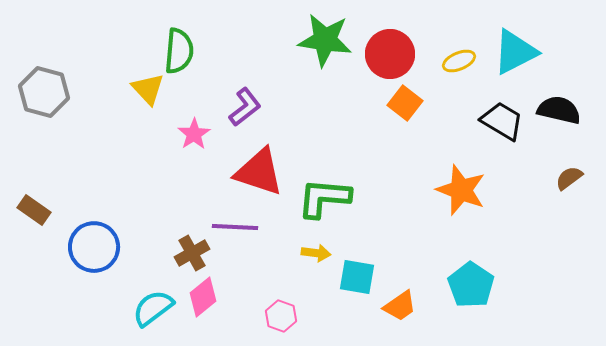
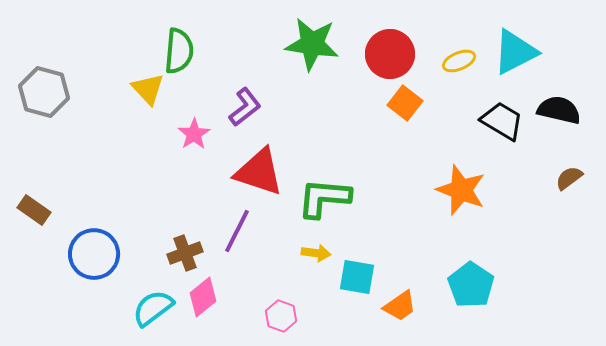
green star: moved 13 px left, 4 px down
purple line: moved 2 px right, 4 px down; rotated 66 degrees counterclockwise
blue circle: moved 7 px down
brown cross: moved 7 px left; rotated 8 degrees clockwise
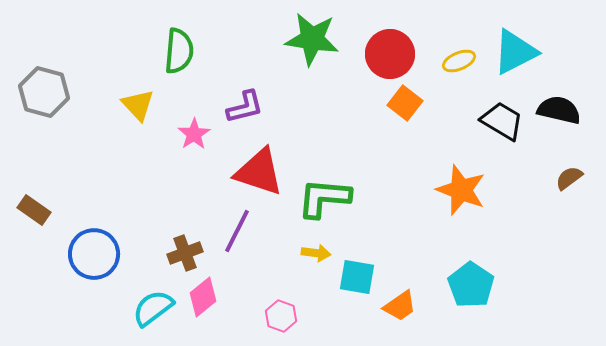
green star: moved 5 px up
yellow triangle: moved 10 px left, 16 px down
purple L-shape: rotated 24 degrees clockwise
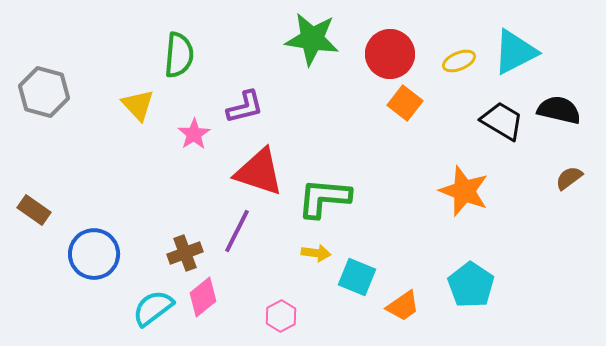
green semicircle: moved 4 px down
orange star: moved 3 px right, 1 px down
cyan square: rotated 12 degrees clockwise
orange trapezoid: moved 3 px right
pink hexagon: rotated 12 degrees clockwise
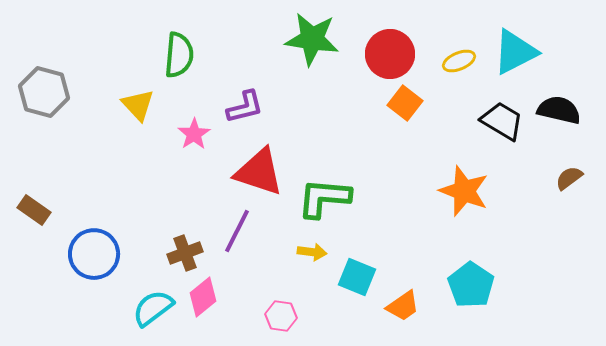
yellow arrow: moved 4 px left, 1 px up
pink hexagon: rotated 24 degrees counterclockwise
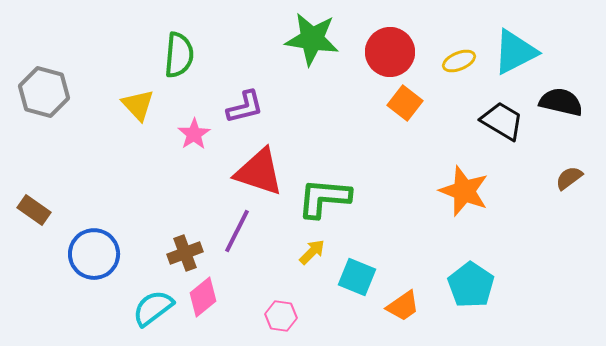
red circle: moved 2 px up
black semicircle: moved 2 px right, 8 px up
yellow arrow: rotated 52 degrees counterclockwise
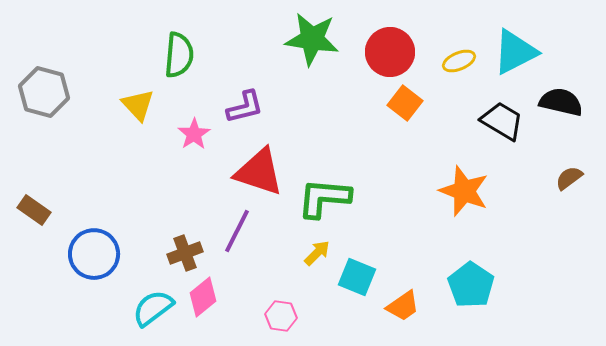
yellow arrow: moved 5 px right, 1 px down
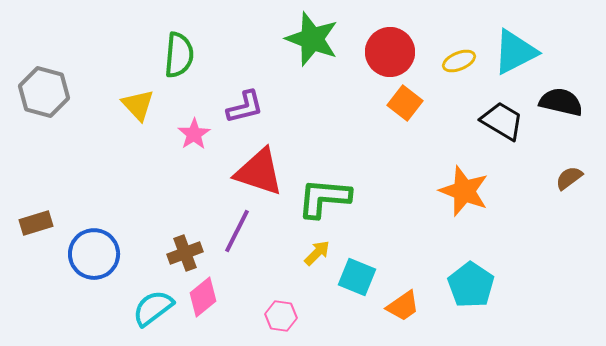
green star: rotated 12 degrees clockwise
brown rectangle: moved 2 px right, 13 px down; rotated 52 degrees counterclockwise
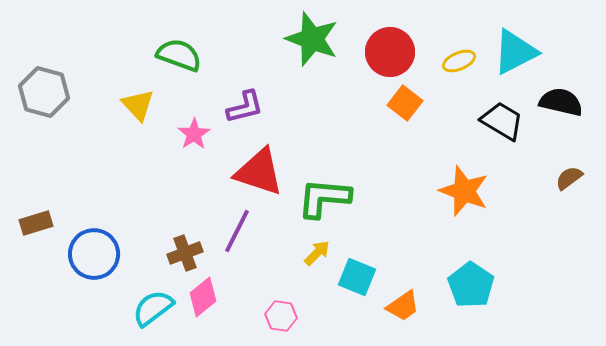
green semicircle: rotated 75 degrees counterclockwise
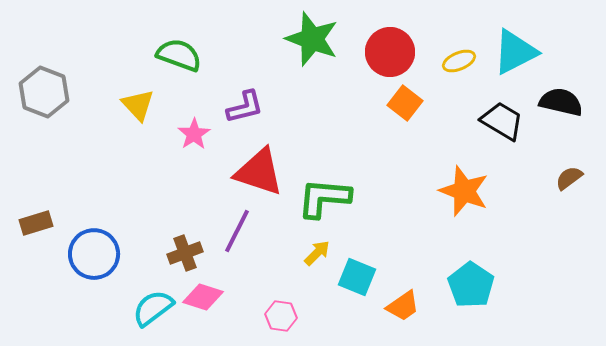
gray hexagon: rotated 6 degrees clockwise
pink diamond: rotated 57 degrees clockwise
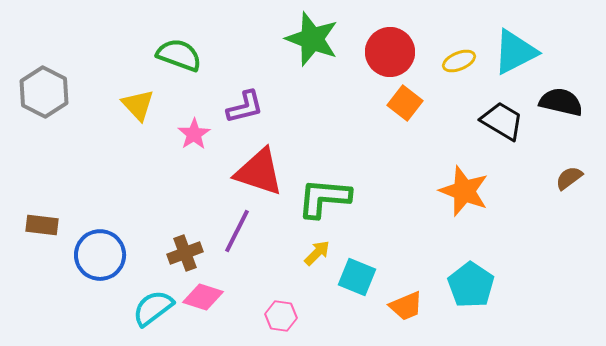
gray hexagon: rotated 6 degrees clockwise
brown rectangle: moved 6 px right, 2 px down; rotated 24 degrees clockwise
blue circle: moved 6 px right, 1 px down
orange trapezoid: moved 3 px right; rotated 12 degrees clockwise
